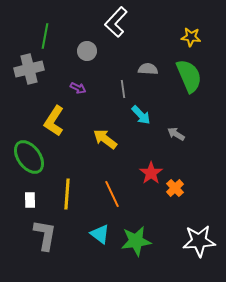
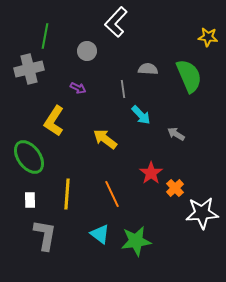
yellow star: moved 17 px right
white star: moved 3 px right, 28 px up
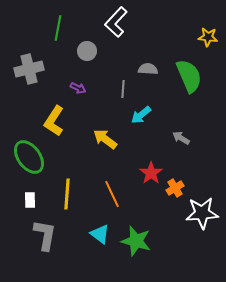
green line: moved 13 px right, 8 px up
gray line: rotated 12 degrees clockwise
cyan arrow: rotated 95 degrees clockwise
gray arrow: moved 5 px right, 4 px down
orange cross: rotated 12 degrees clockwise
green star: rotated 24 degrees clockwise
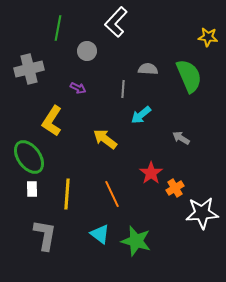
yellow L-shape: moved 2 px left
white rectangle: moved 2 px right, 11 px up
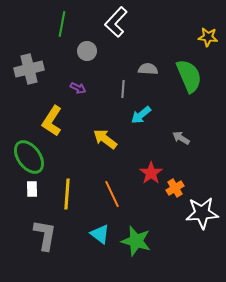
green line: moved 4 px right, 4 px up
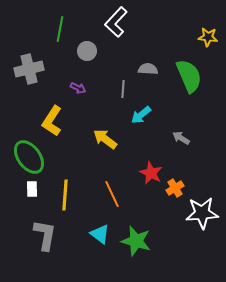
green line: moved 2 px left, 5 px down
red star: rotated 10 degrees counterclockwise
yellow line: moved 2 px left, 1 px down
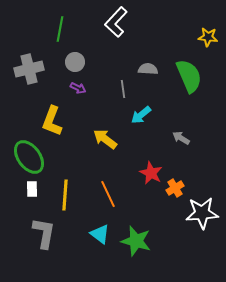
gray circle: moved 12 px left, 11 px down
gray line: rotated 12 degrees counterclockwise
yellow L-shape: rotated 12 degrees counterclockwise
orange line: moved 4 px left
gray L-shape: moved 1 px left, 2 px up
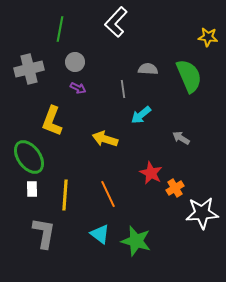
yellow arrow: rotated 20 degrees counterclockwise
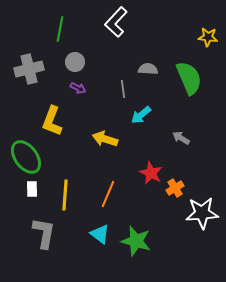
green semicircle: moved 2 px down
green ellipse: moved 3 px left
orange line: rotated 48 degrees clockwise
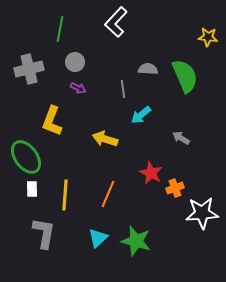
green semicircle: moved 4 px left, 2 px up
orange cross: rotated 12 degrees clockwise
cyan triangle: moved 2 px left, 4 px down; rotated 40 degrees clockwise
